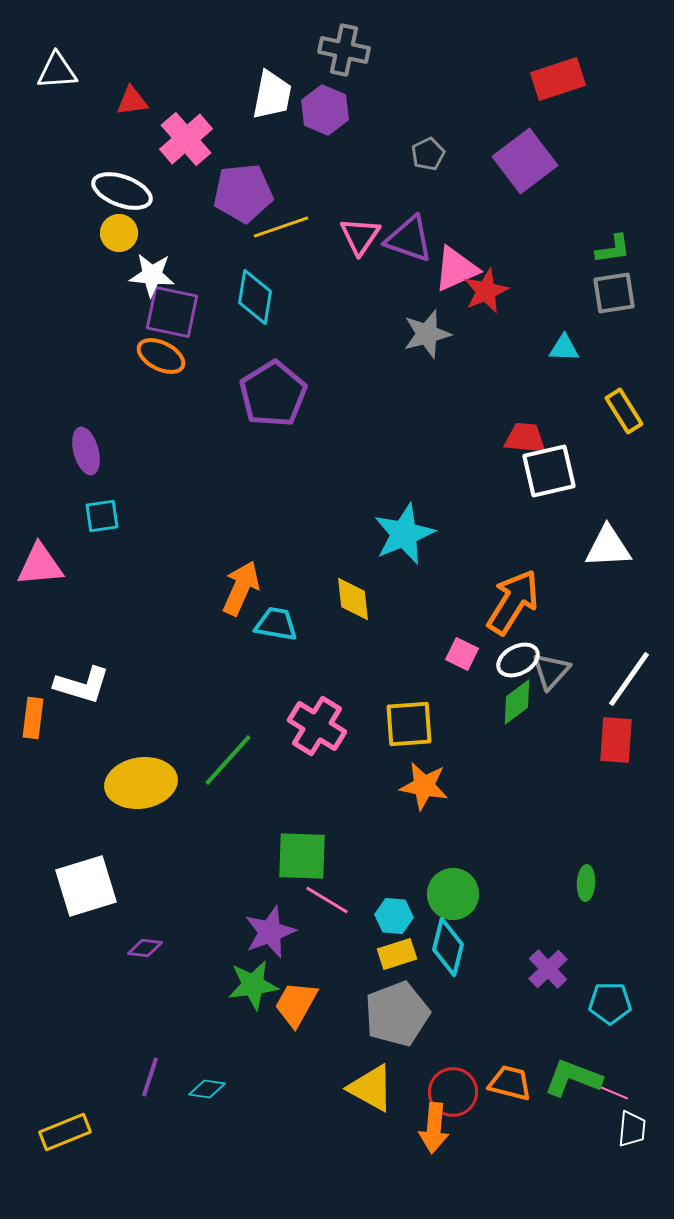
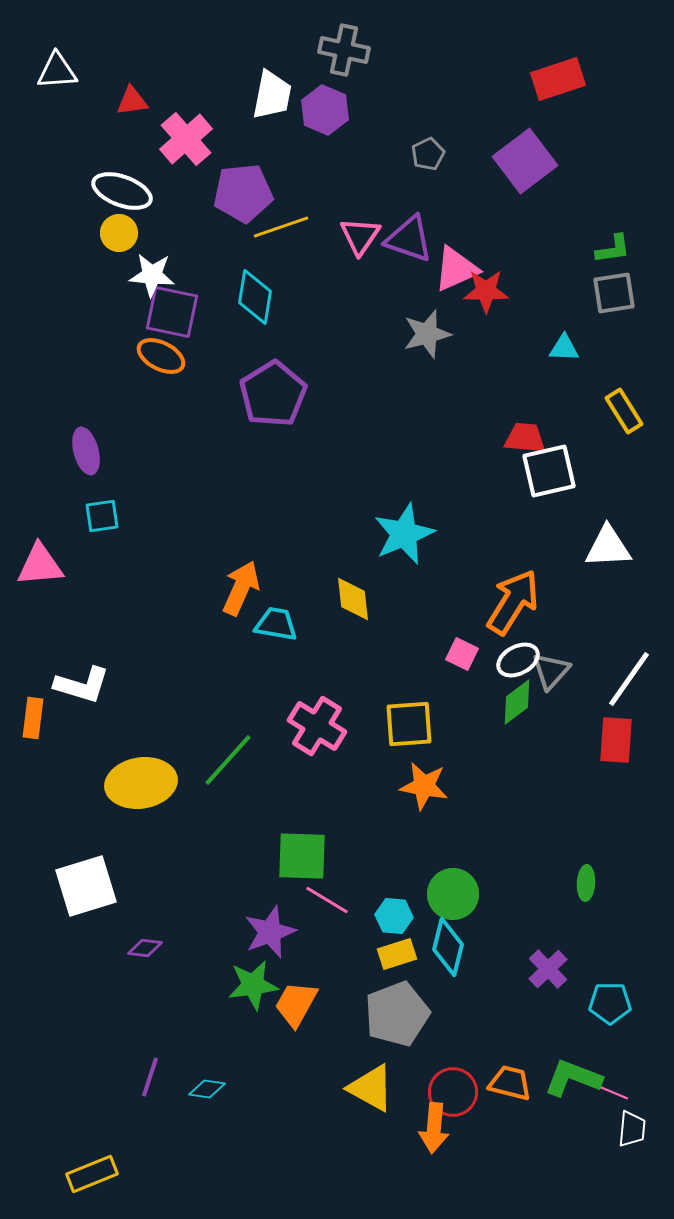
red star at (486, 291): rotated 24 degrees clockwise
yellow rectangle at (65, 1132): moved 27 px right, 42 px down
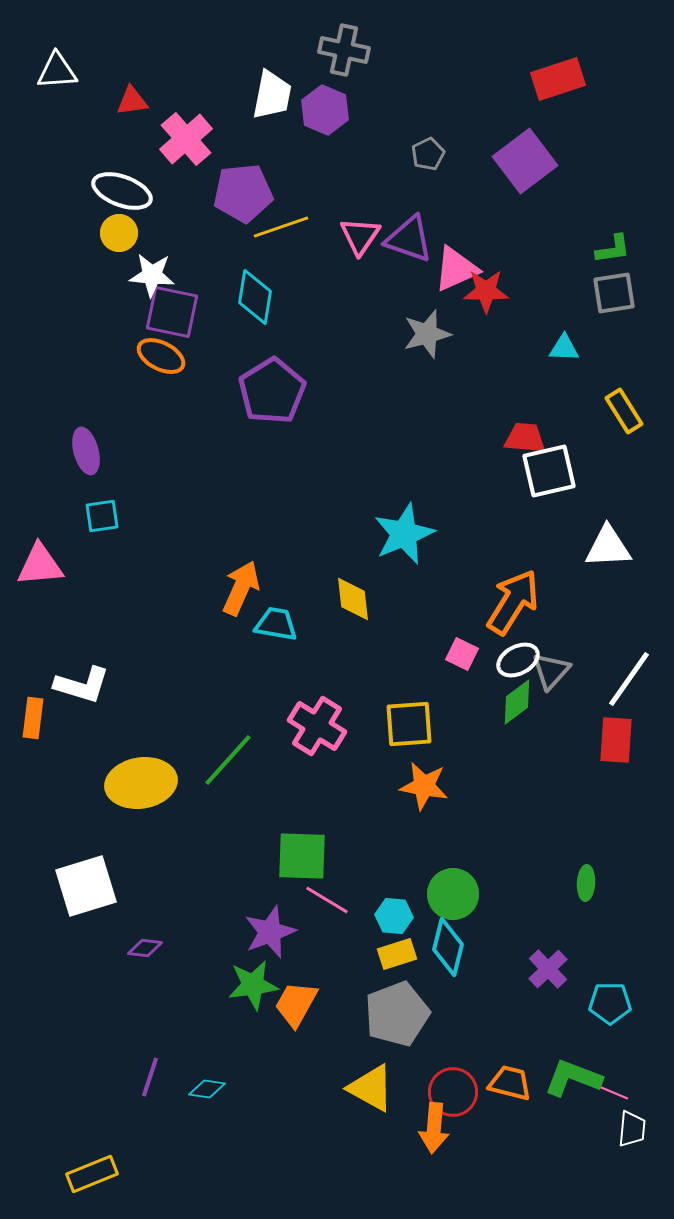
purple pentagon at (273, 394): moved 1 px left, 3 px up
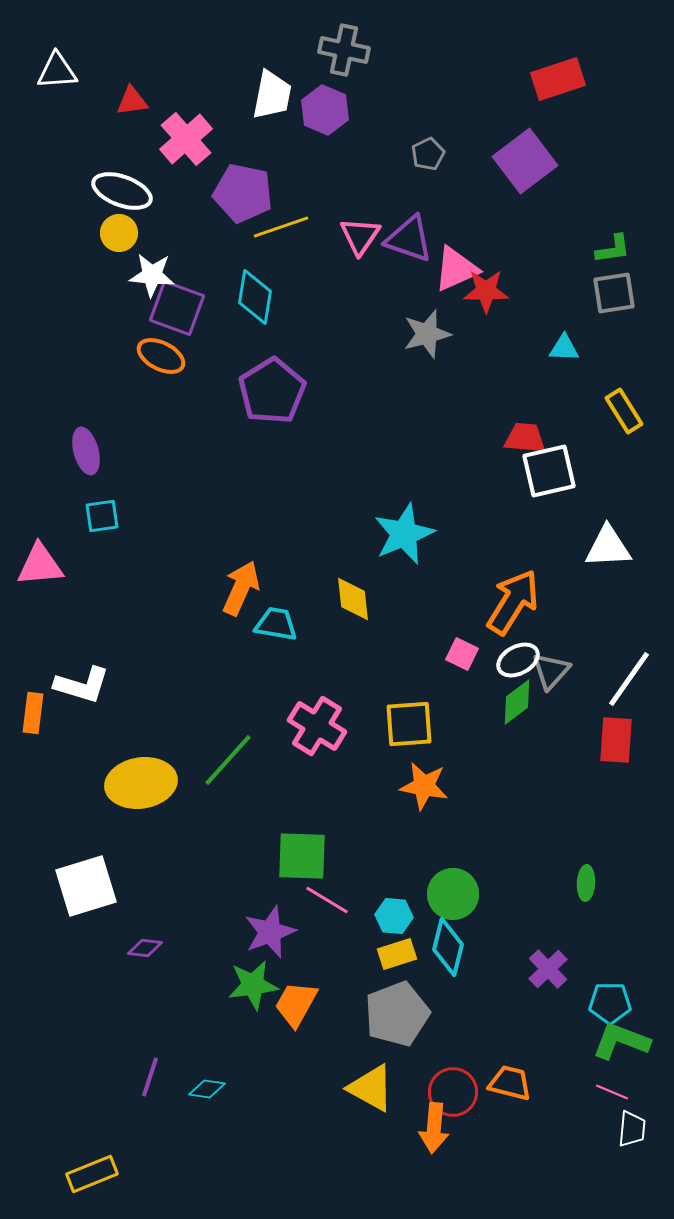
purple pentagon at (243, 193): rotated 18 degrees clockwise
purple square at (172, 312): moved 5 px right, 4 px up; rotated 8 degrees clockwise
orange rectangle at (33, 718): moved 5 px up
green L-shape at (573, 1078): moved 48 px right, 37 px up
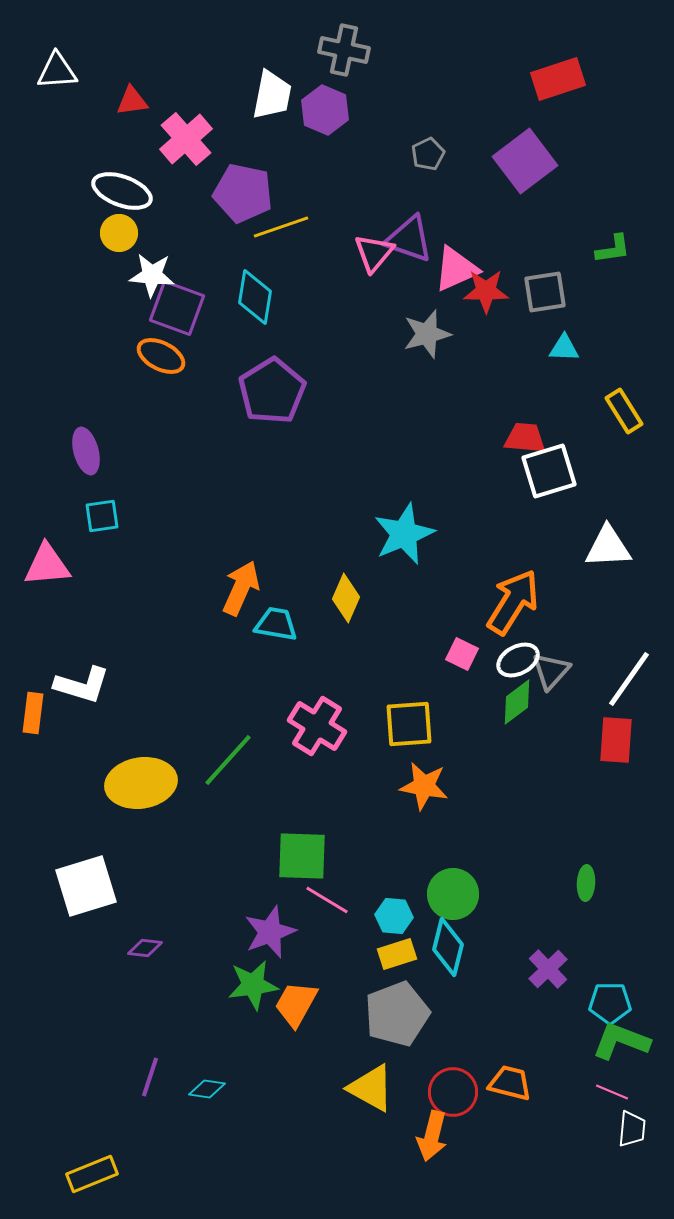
pink triangle at (360, 236): moved 14 px right, 17 px down; rotated 6 degrees clockwise
gray square at (614, 293): moved 69 px left, 1 px up
white square at (549, 471): rotated 4 degrees counterclockwise
pink triangle at (40, 565): moved 7 px right
yellow diamond at (353, 599): moved 7 px left, 1 px up; rotated 30 degrees clockwise
orange arrow at (434, 1128): moved 2 px left, 8 px down; rotated 9 degrees clockwise
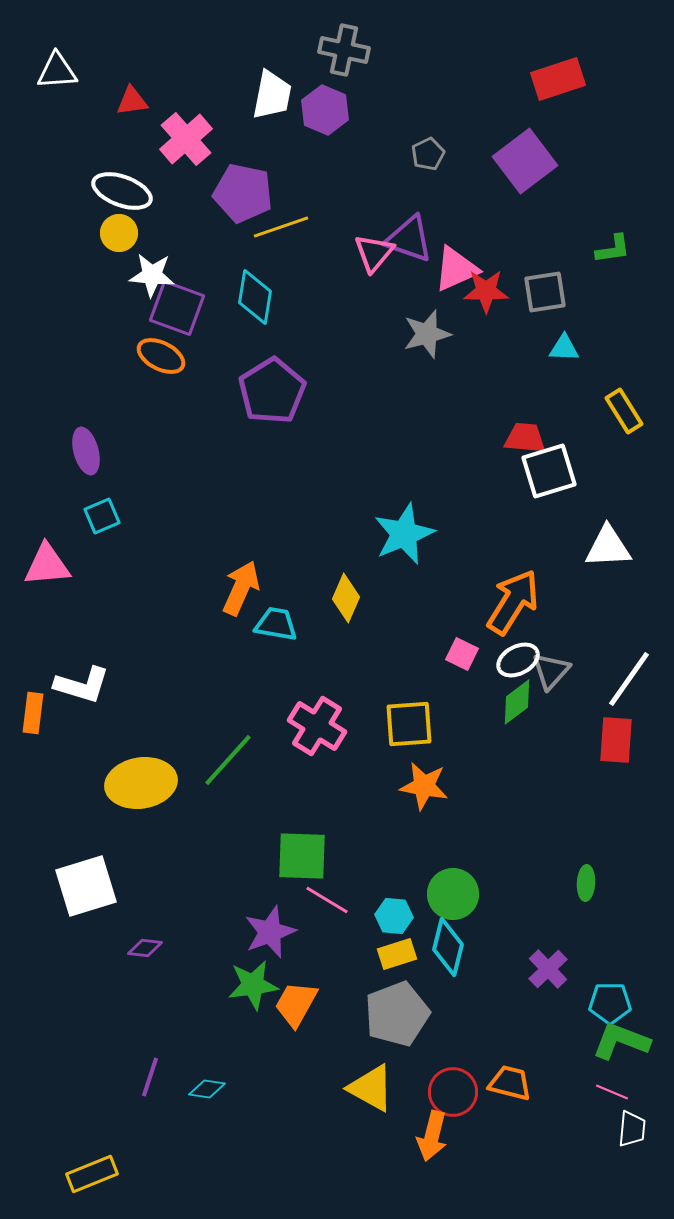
cyan square at (102, 516): rotated 15 degrees counterclockwise
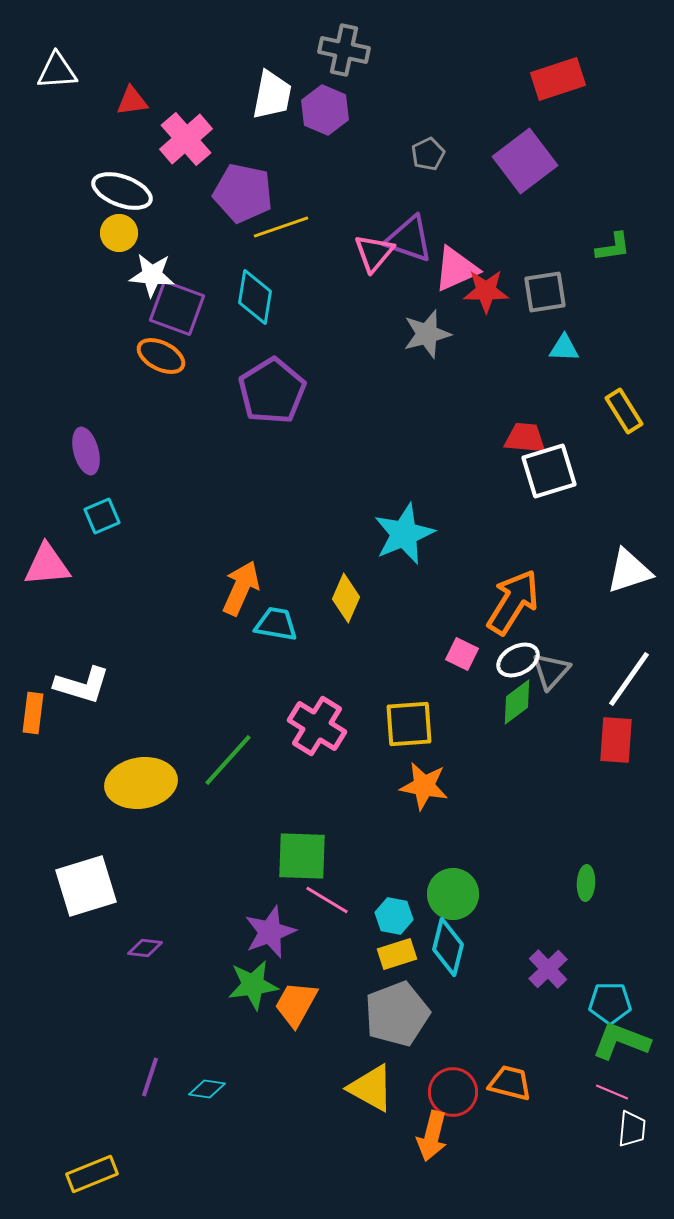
green L-shape at (613, 249): moved 2 px up
white triangle at (608, 547): moved 21 px right, 24 px down; rotated 15 degrees counterclockwise
cyan hexagon at (394, 916): rotated 6 degrees clockwise
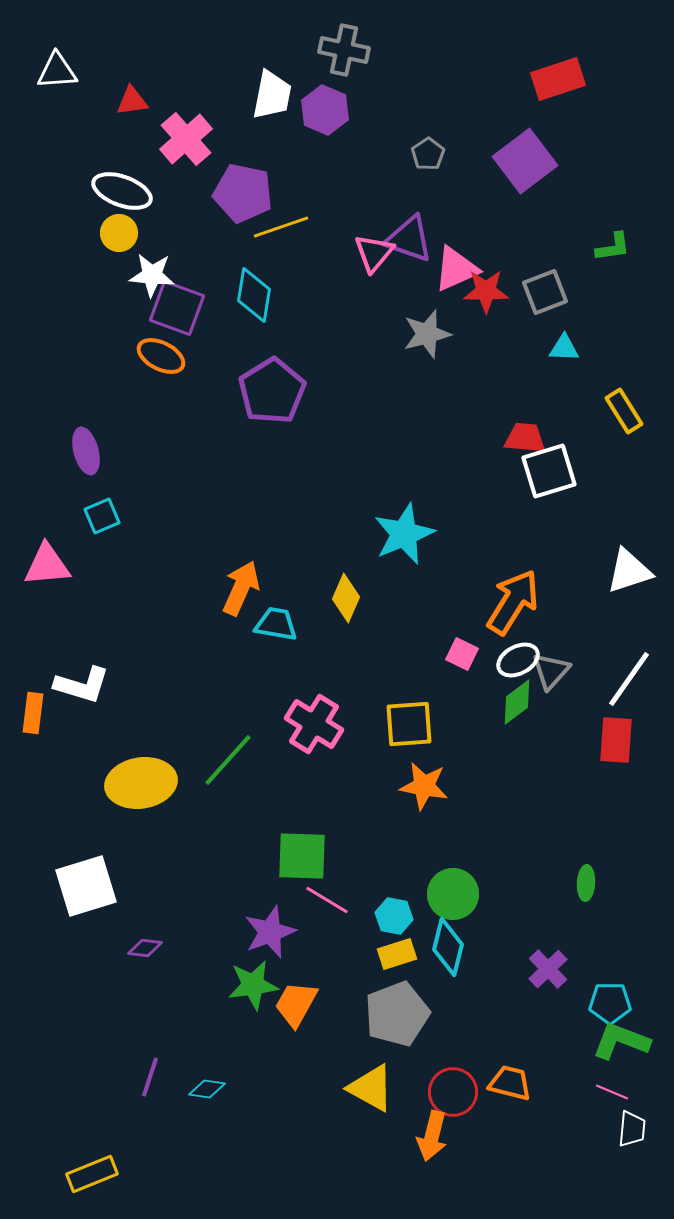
gray pentagon at (428, 154): rotated 8 degrees counterclockwise
gray square at (545, 292): rotated 12 degrees counterclockwise
cyan diamond at (255, 297): moved 1 px left, 2 px up
pink cross at (317, 726): moved 3 px left, 2 px up
